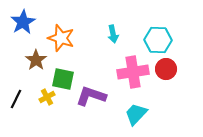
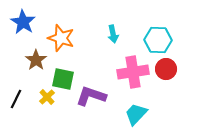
blue star: rotated 10 degrees counterclockwise
yellow cross: rotated 14 degrees counterclockwise
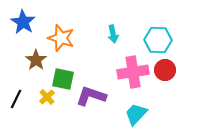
red circle: moved 1 px left, 1 px down
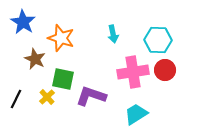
brown star: moved 1 px left, 1 px up; rotated 10 degrees counterclockwise
cyan trapezoid: rotated 15 degrees clockwise
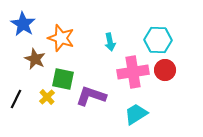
blue star: moved 2 px down
cyan arrow: moved 3 px left, 8 px down
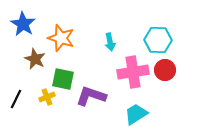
yellow cross: rotated 21 degrees clockwise
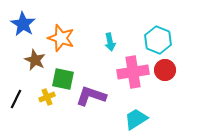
cyan hexagon: rotated 20 degrees clockwise
brown star: moved 1 px down
cyan trapezoid: moved 5 px down
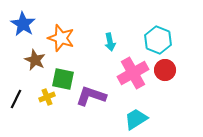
pink cross: moved 1 px down; rotated 20 degrees counterclockwise
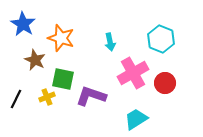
cyan hexagon: moved 3 px right, 1 px up
red circle: moved 13 px down
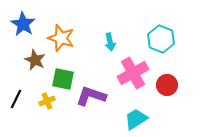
red circle: moved 2 px right, 2 px down
yellow cross: moved 4 px down
